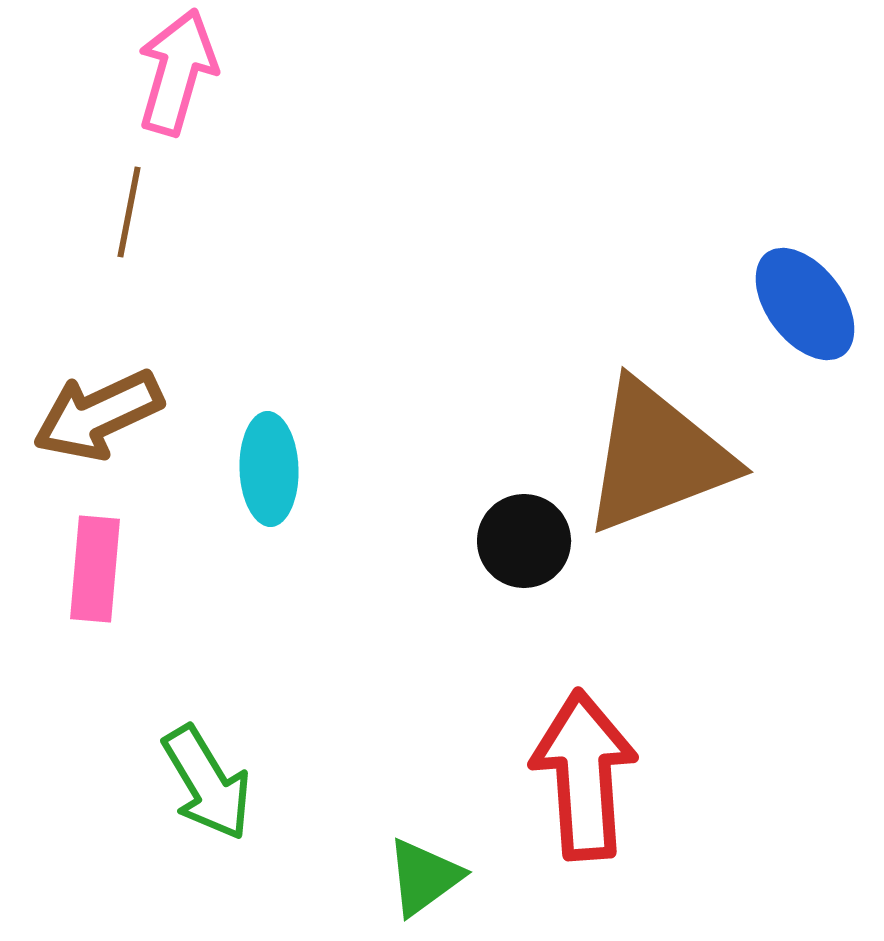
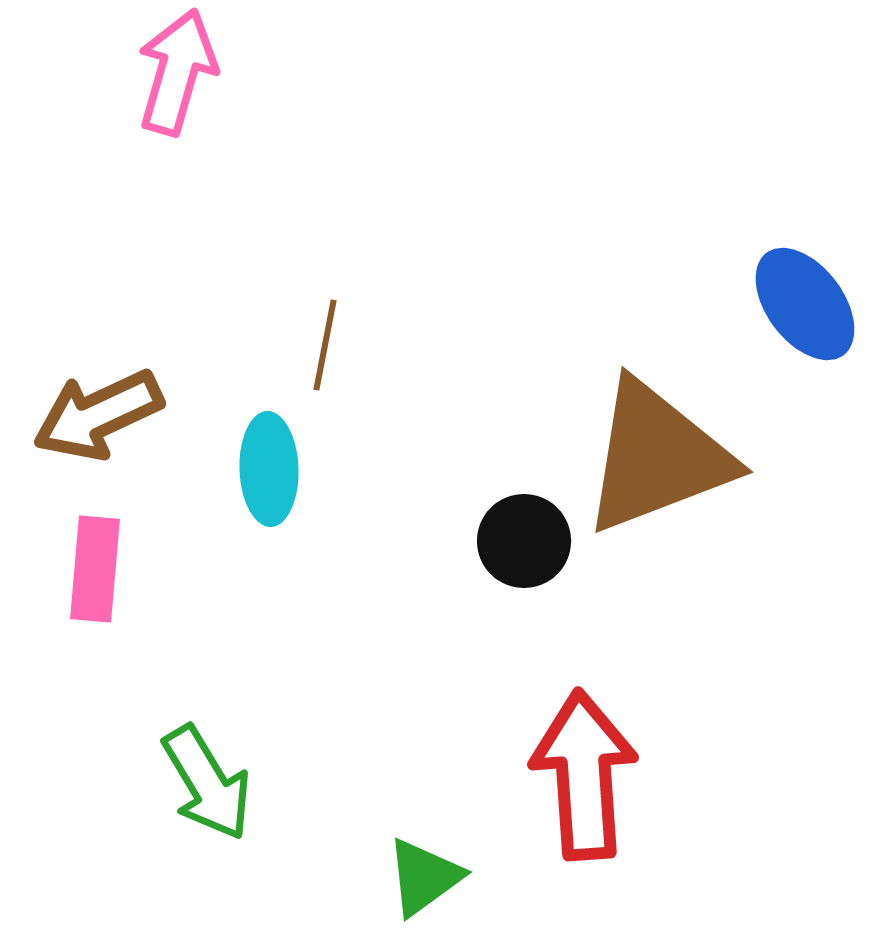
brown line: moved 196 px right, 133 px down
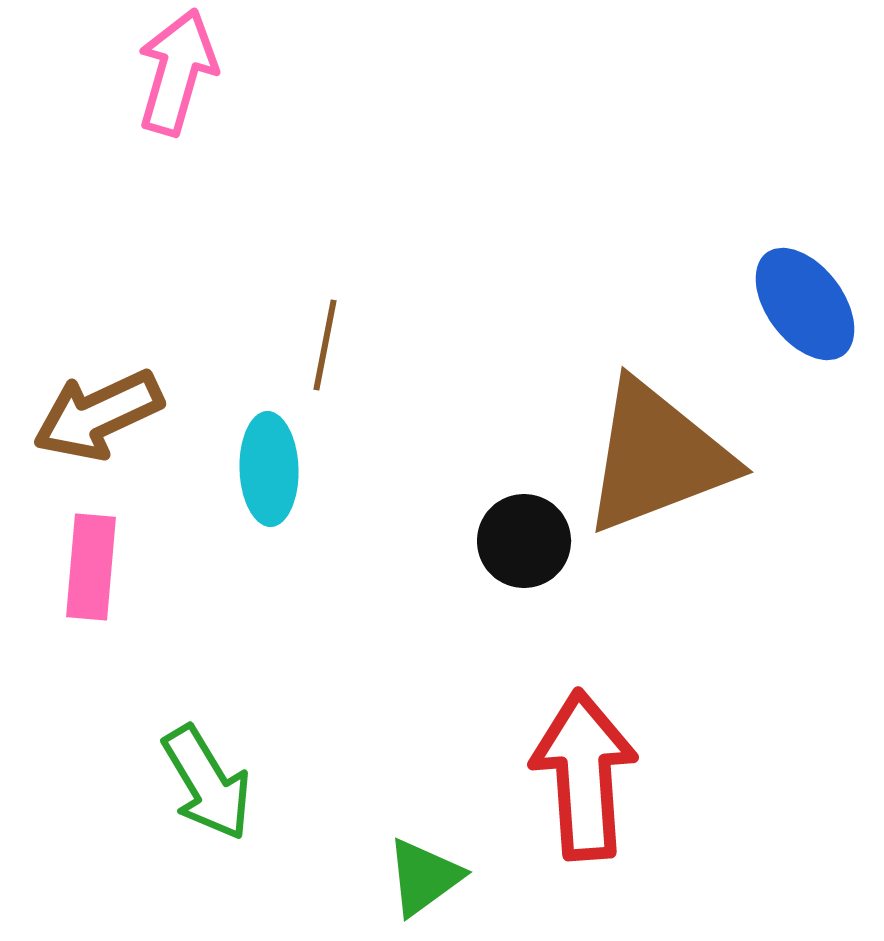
pink rectangle: moved 4 px left, 2 px up
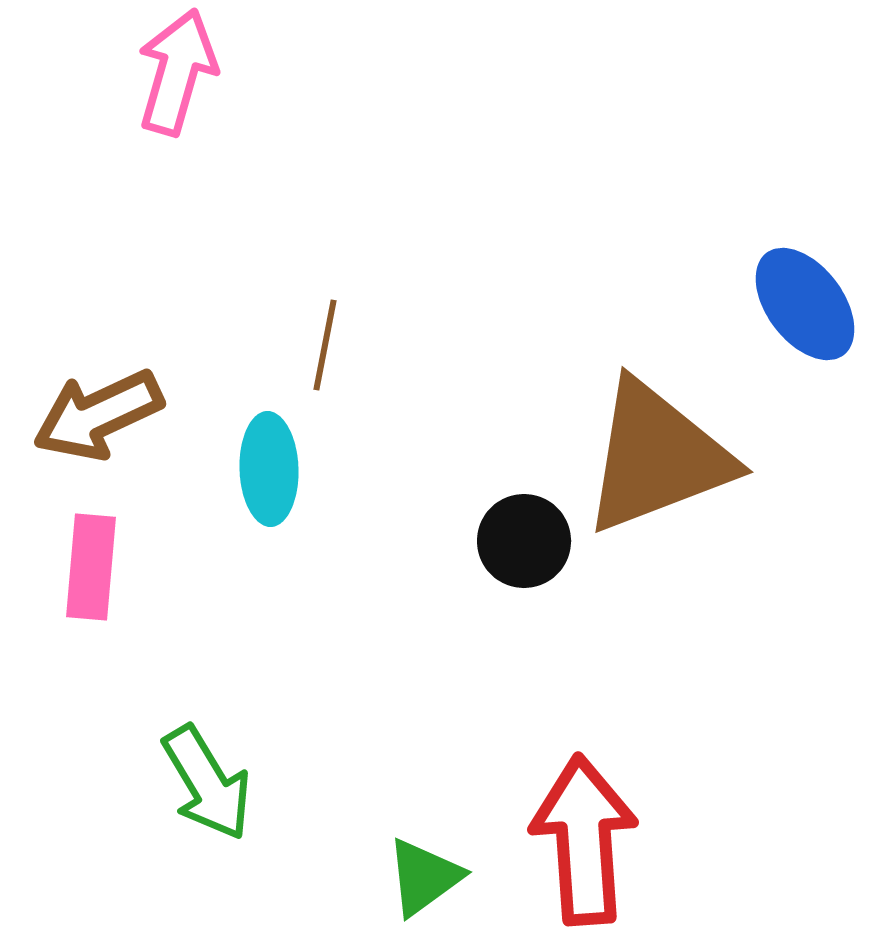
red arrow: moved 65 px down
